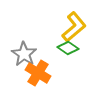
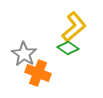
orange cross: rotated 10 degrees counterclockwise
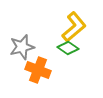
gray star: moved 2 px left, 7 px up; rotated 25 degrees clockwise
orange cross: moved 3 px up
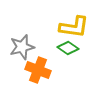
yellow L-shape: rotated 48 degrees clockwise
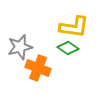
gray star: moved 2 px left
orange cross: moved 2 px up
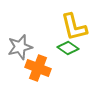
yellow L-shape: rotated 68 degrees clockwise
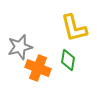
yellow L-shape: moved 1 px down
green diamond: moved 12 px down; rotated 65 degrees clockwise
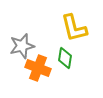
gray star: moved 2 px right, 1 px up
green diamond: moved 3 px left, 2 px up
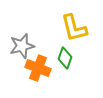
green diamond: rotated 10 degrees clockwise
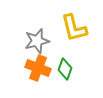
gray star: moved 15 px right, 5 px up
green diamond: moved 11 px down
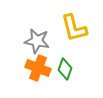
gray star: rotated 25 degrees clockwise
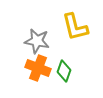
yellow L-shape: moved 1 px right, 1 px up
green diamond: moved 1 px left, 2 px down
